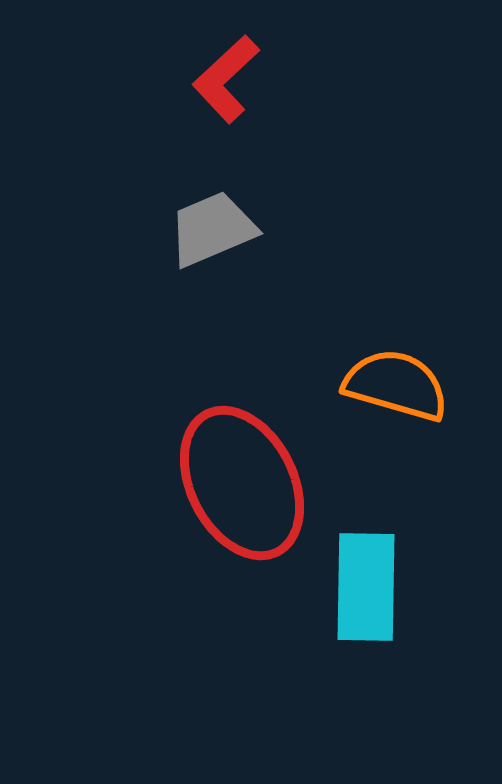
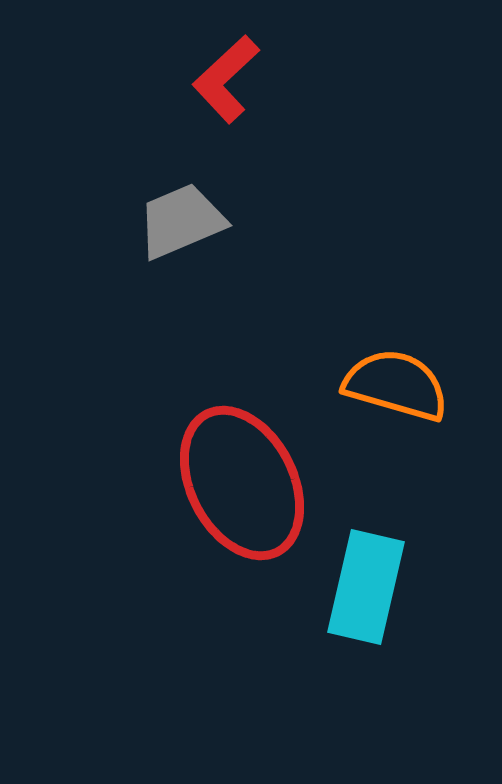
gray trapezoid: moved 31 px left, 8 px up
cyan rectangle: rotated 12 degrees clockwise
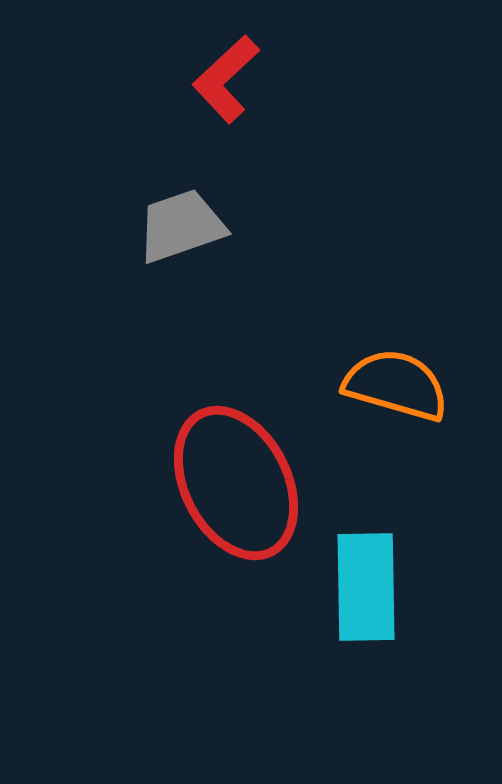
gray trapezoid: moved 5 px down; rotated 4 degrees clockwise
red ellipse: moved 6 px left
cyan rectangle: rotated 14 degrees counterclockwise
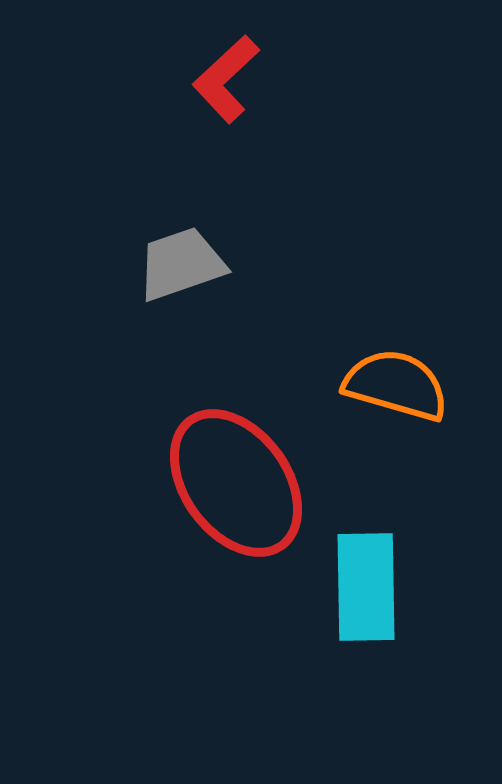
gray trapezoid: moved 38 px down
red ellipse: rotated 9 degrees counterclockwise
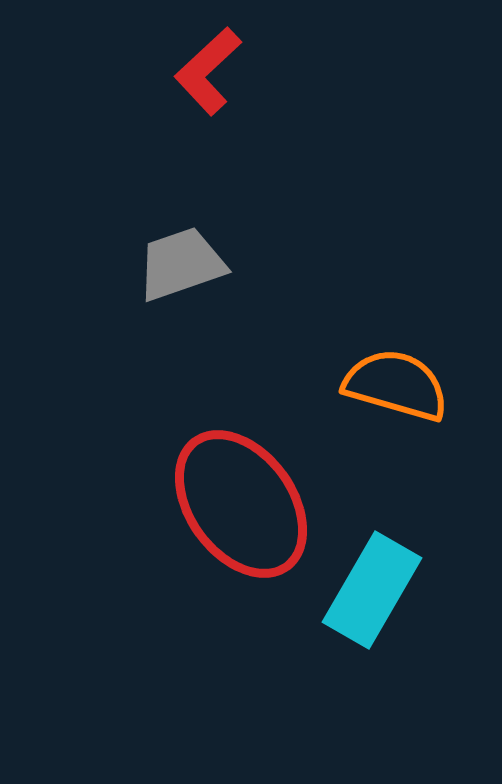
red L-shape: moved 18 px left, 8 px up
red ellipse: moved 5 px right, 21 px down
cyan rectangle: moved 6 px right, 3 px down; rotated 31 degrees clockwise
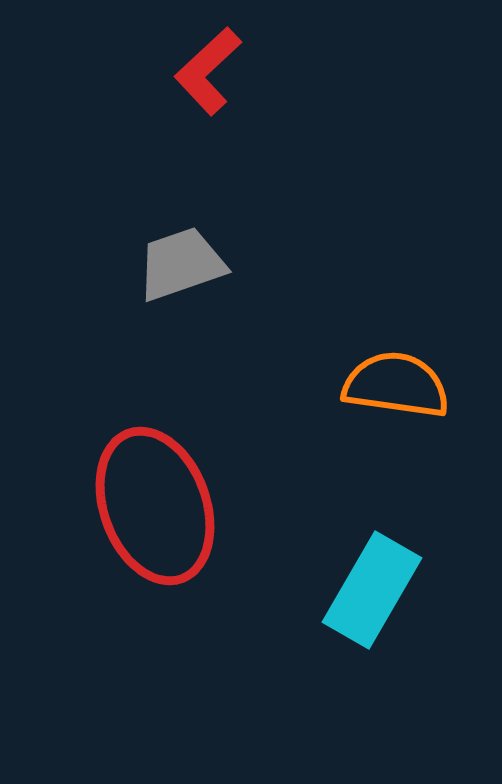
orange semicircle: rotated 8 degrees counterclockwise
red ellipse: moved 86 px left, 2 px down; rotated 16 degrees clockwise
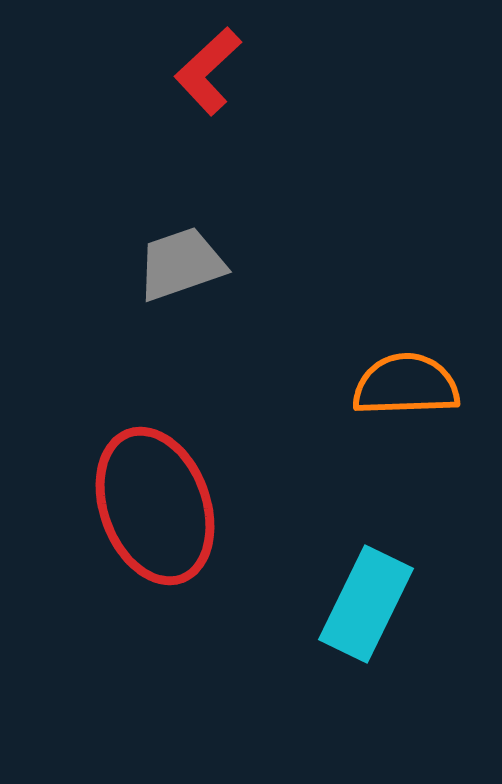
orange semicircle: moved 10 px right; rotated 10 degrees counterclockwise
cyan rectangle: moved 6 px left, 14 px down; rotated 4 degrees counterclockwise
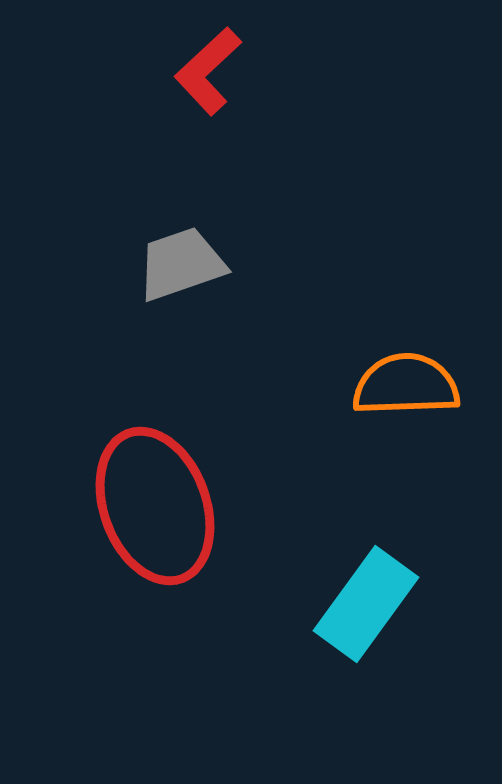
cyan rectangle: rotated 10 degrees clockwise
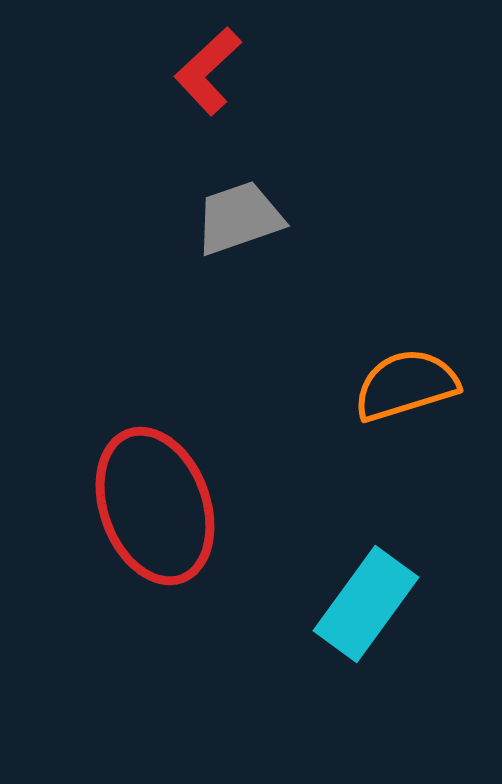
gray trapezoid: moved 58 px right, 46 px up
orange semicircle: rotated 15 degrees counterclockwise
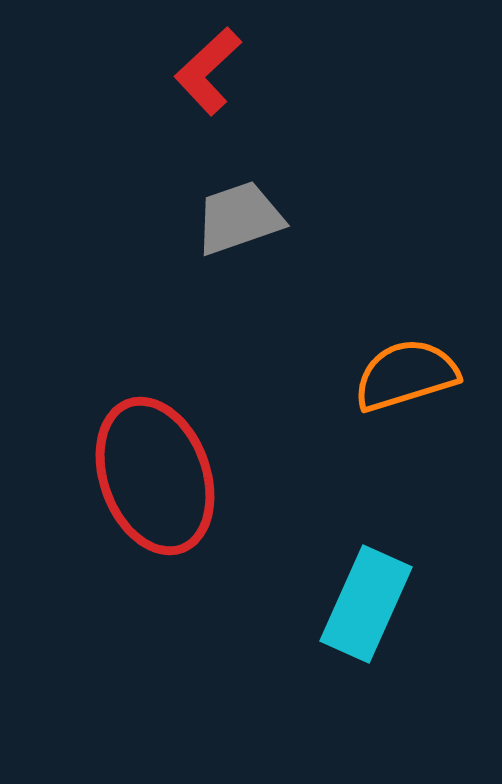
orange semicircle: moved 10 px up
red ellipse: moved 30 px up
cyan rectangle: rotated 12 degrees counterclockwise
